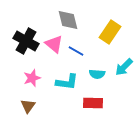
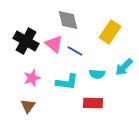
blue line: moved 1 px left
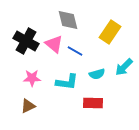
cyan semicircle: rotated 21 degrees counterclockwise
pink star: rotated 18 degrees clockwise
brown triangle: rotated 28 degrees clockwise
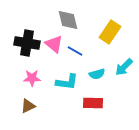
black cross: moved 1 px right, 2 px down; rotated 20 degrees counterclockwise
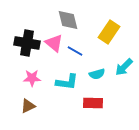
yellow rectangle: moved 1 px left
pink triangle: moved 1 px up
